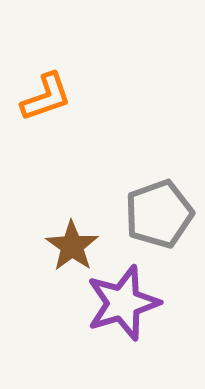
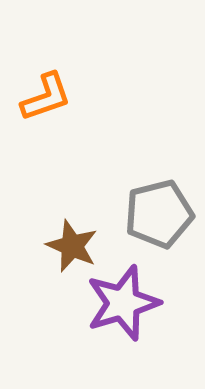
gray pentagon: rotated 6 degrees clockwise
brown star: rotated 12 degrees counterclockwise
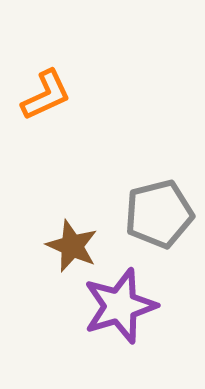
orange L-shape: moved 2 px up; rotated 6 degrees counterclockwise
purple star: moved 3 px left, 3 px down
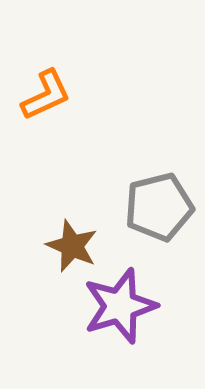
gray pentagon: moved 7 px up
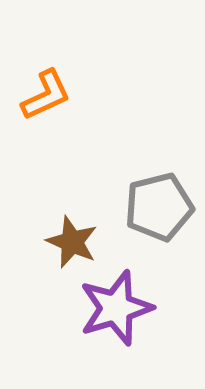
brown star: moved 4 px up
purple star: moved 4 px left, 2 px down
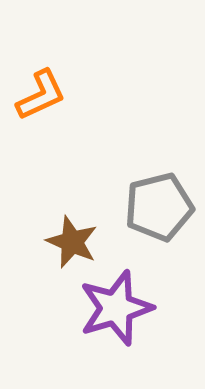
orange L-shape: moved 5 px left
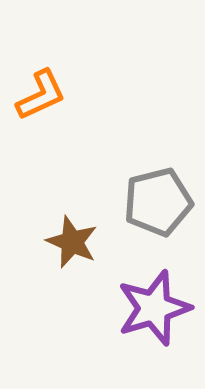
gray pentagon: moved 1 px left, 5 px up
purple star: moved 38 px right
